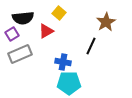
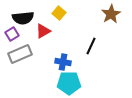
brown star: moved 5 px right, 8 px up
red triangle: moved 3 px left
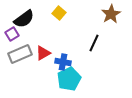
black semicircle: moved 1 px right, 1 px down; rotated 30 degrees counterclockwise
red triangle: moved 22 px down
black line: moved 3 px right, 3 px up
cyan pentagon: moved 4 px up; rotated 25 degrees counterclockwise
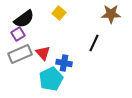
brown star: rotated 30 degrees clockwise
purple square: moved 6 px right
red triangle: rotated 42 degrees counterclockwise
blue cross: moved 1 px right, 1 px down
cyan pentagon: moved 18 px left
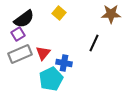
red triangle: rotated 21 degrees clockwise
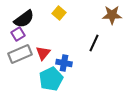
brown star: moved 1 px right, 1 px down
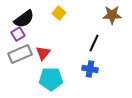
blue cross: moved 26 px right, 6 px down
cyan pentagon: rotated 25 degrees clockwise
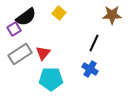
black semicircle: moved 2 px right, 2 px up
purple square: moved 4 px left, 5 px up
gray rectangle: rotated 10 degrees counterclockwise
blue cross: rotated 21 degrees clockwise
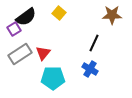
cyan pentagon: moved 2 px right, 1 px up
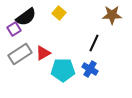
red triangle: rotated 21 degrees clockwise
cyan pentagon: moved 10 px right, 8 px up
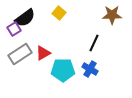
black semicircle: moved 1 px left, 1 px down
